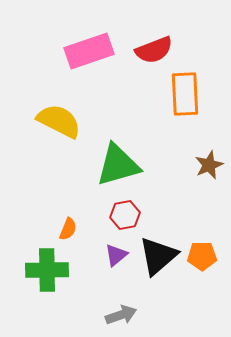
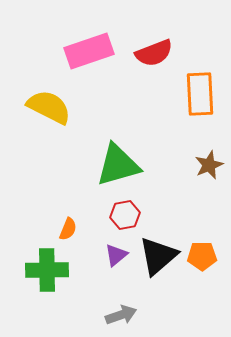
red semicircle: moved 3 px down
orange rectangle: moved 15 px right
yellow semicircle: moved 10 px left, 14 px up
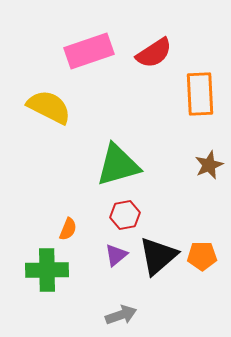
red semicircle: rotated 12 degrees counterclockwise
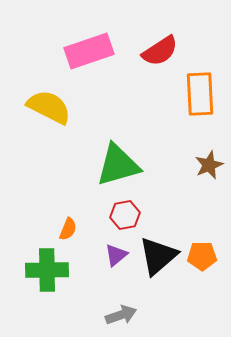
red semicircle: moved 6 px right, 2 px up
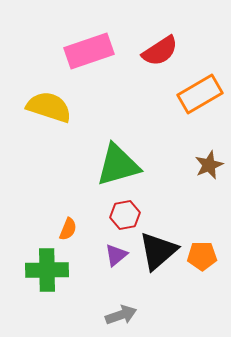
orange rectangle: rotated 63 degrees clockwise
yellow semicircle: rotated 9 degrees counterclockwise
black triangle: moved 5 px up
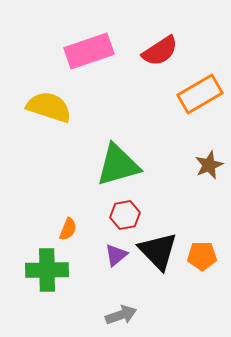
black triangle: rotated 33 degrees counterclockwise
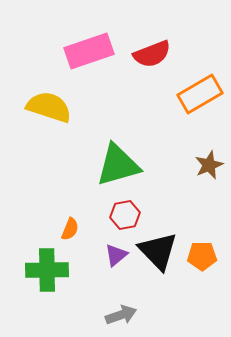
red semicircle: moved 8 px left, 3 px down; rotated 12 degrees clockwise
orange semicircle: moved 2 px right
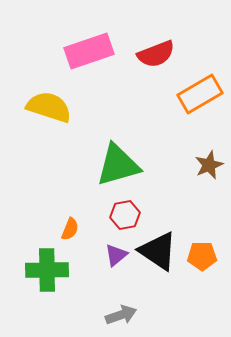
red semicircle: moved 4 px right
black triangle: rotated 12 degrees counterclockwise
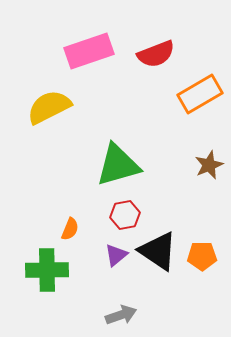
yellow semicircle: rotated 45 degrees counterclockwise
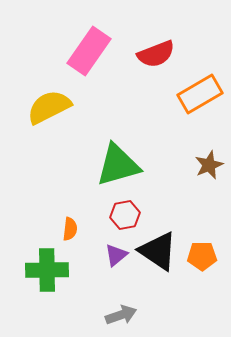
pink rectangle: rotated 36 degrees counterclockwise
orange semicircle: rotated 15 degrees counterclockwise
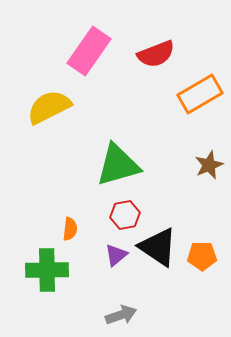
black triangle: moved 4 px up
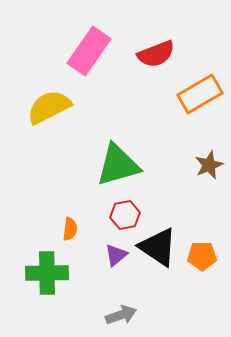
green cross: moved 3 px down
